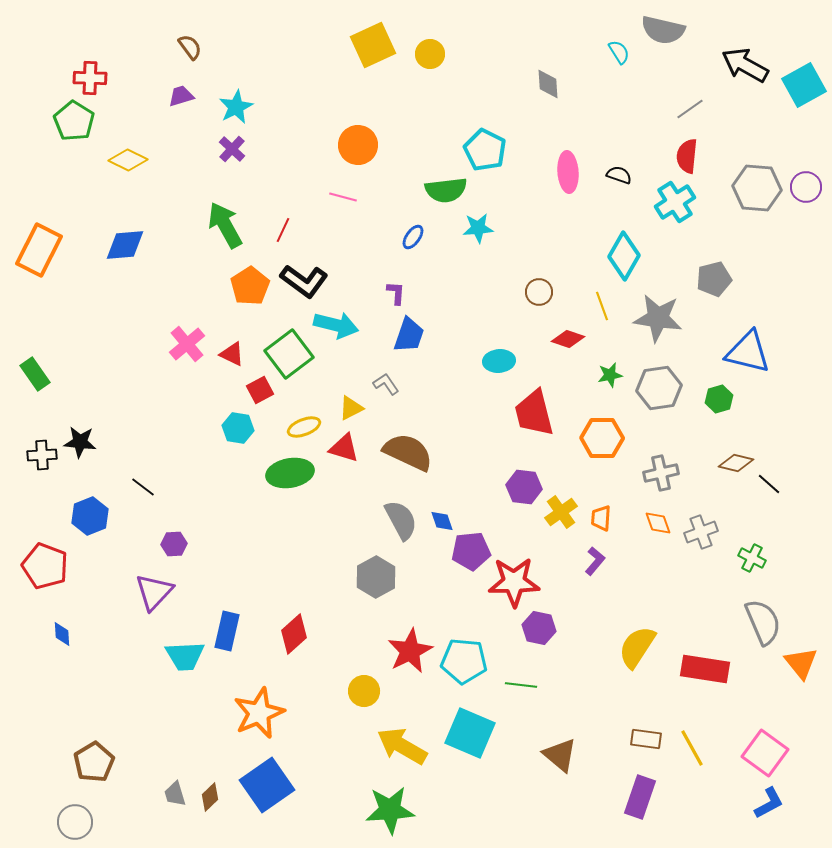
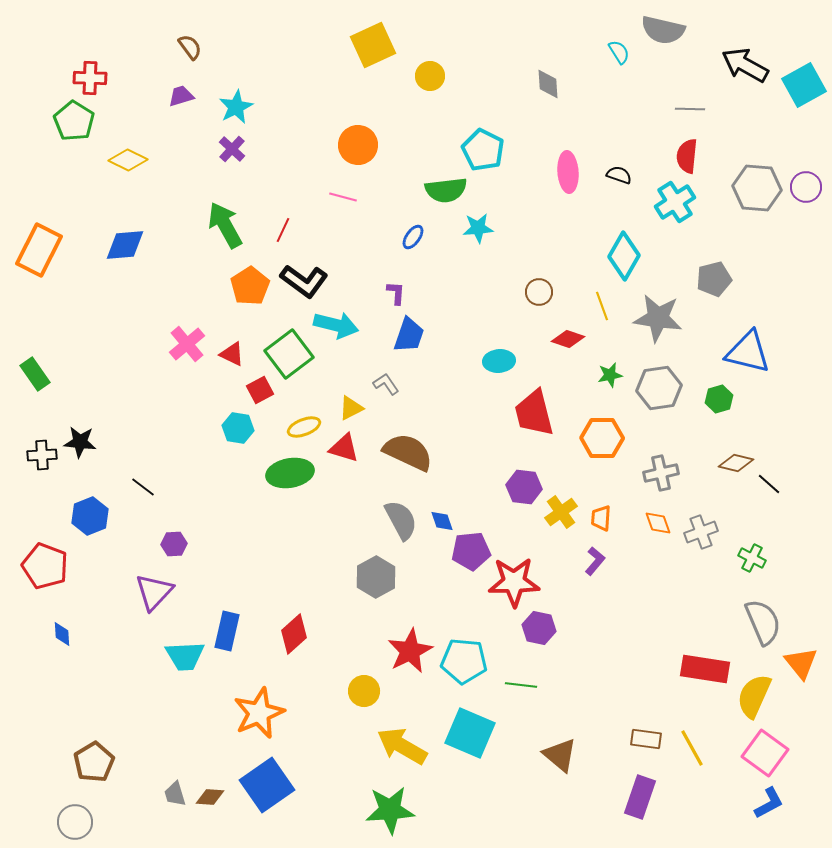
yellow circle at (430, 54): moved 22 px down
gray line at (690, 109): rotated 36 degrees clockwise
cyan pentagon at (485, 150): moved 2 px left
yellow semicircle at (637, 647): moved 117 px right, 49 px down; rotated 9 degrees counterclockwise
brown diamond at (210, 797): rotated 48 degrees clockwise
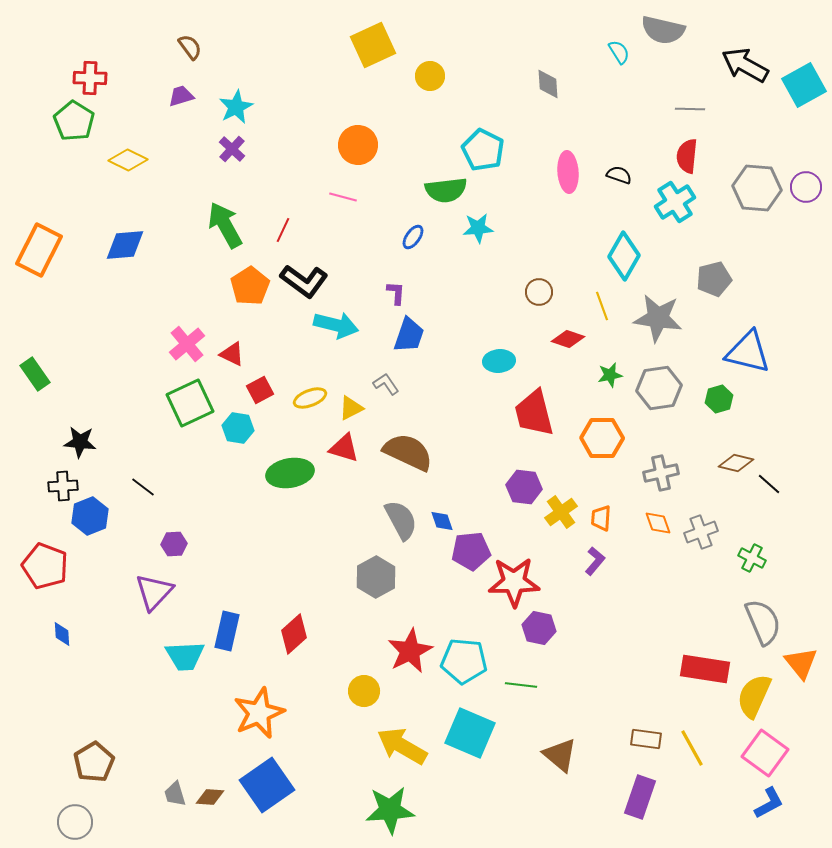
green square at (289, 354): moved 99 px left, 49 px down; rotated 12 degrees clockwise
yellow ellipse at (304, 427): moved 6 px right, 29 px up
black cross at (42, 455): moved 21 px right, 31 px down
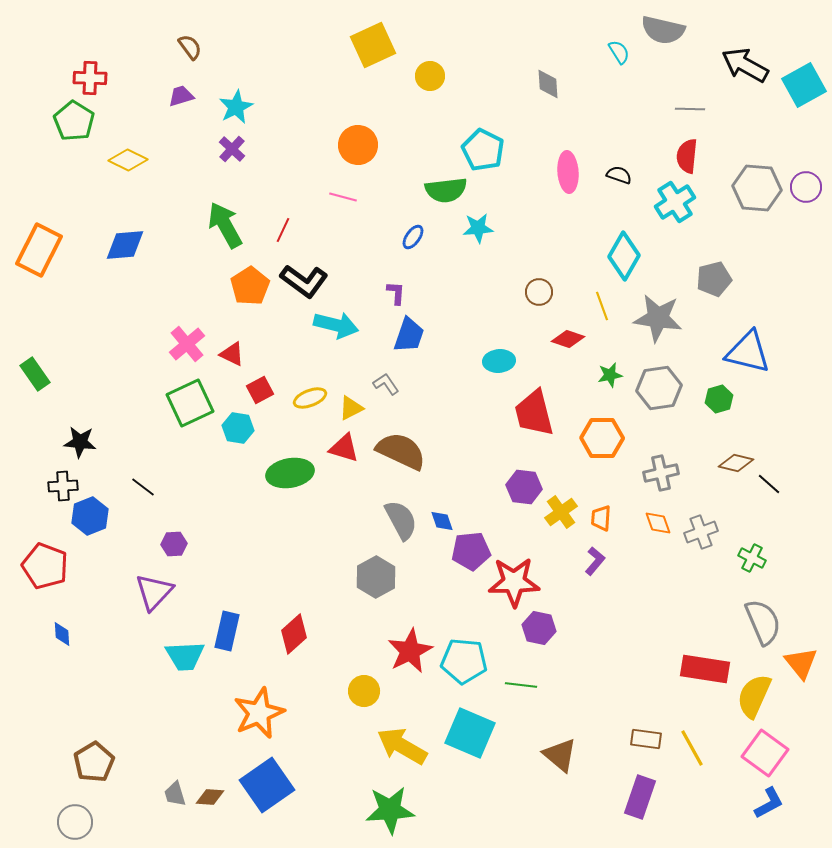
brown semicircle at (408, 452): moved 7 px left, 1 px up
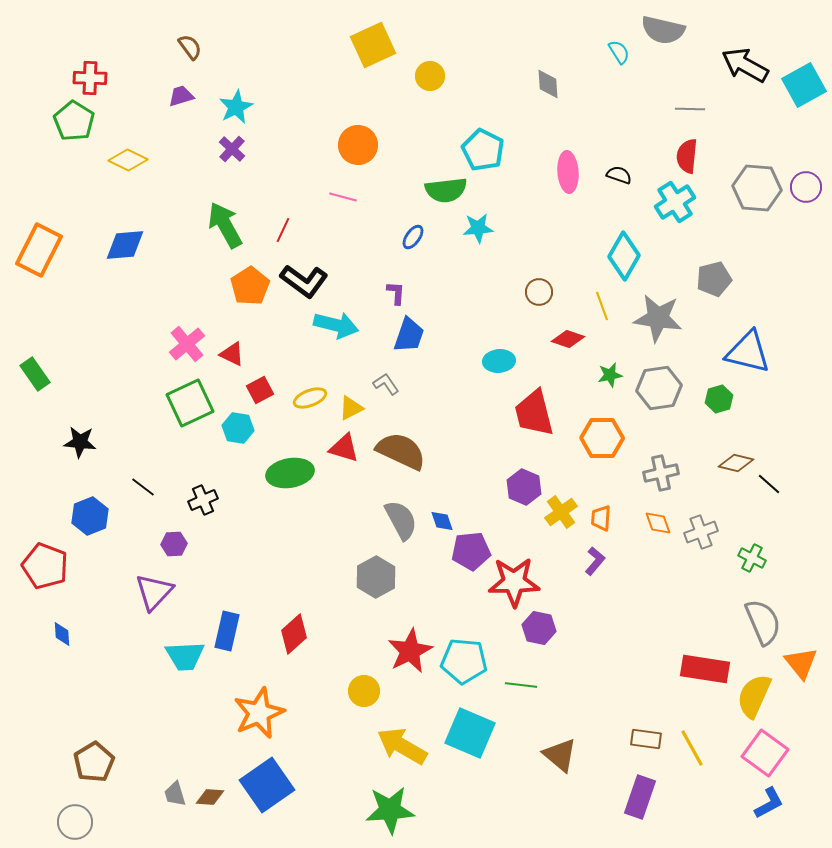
black cross at (63, 486): moved 140 px right, 14 px down; rotated 20 degrees counterclockwise
purple hexagon at (524, 487): rotated 16 degrees clockwise
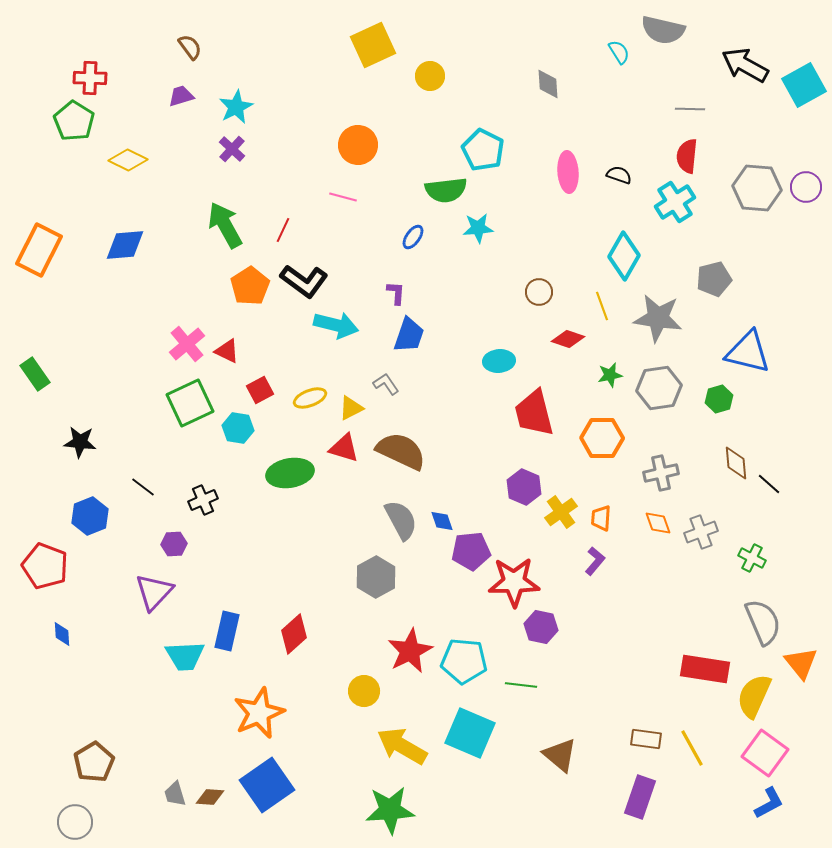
red triangle at (232, 354): moved 5 px left, 3 px up
brown diamond at (736, 463): rotated 72 degrees clockwise
purple hexagon at (539, 628): moved 2 px right, 1 px up
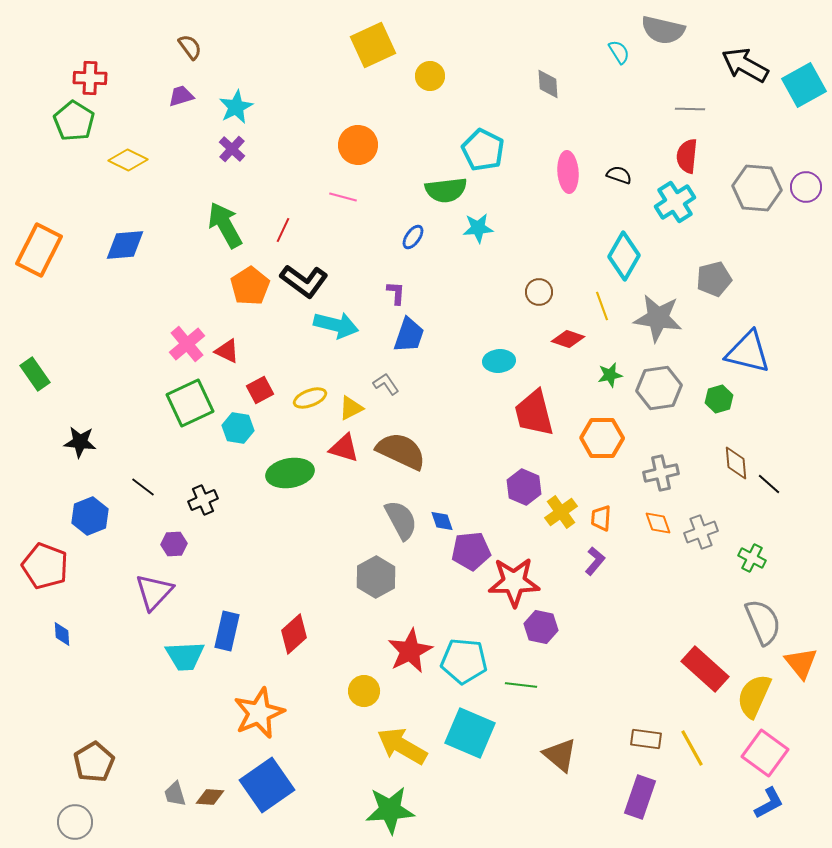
red rectangle at (705, 669): rotated 33 degrees clockwise
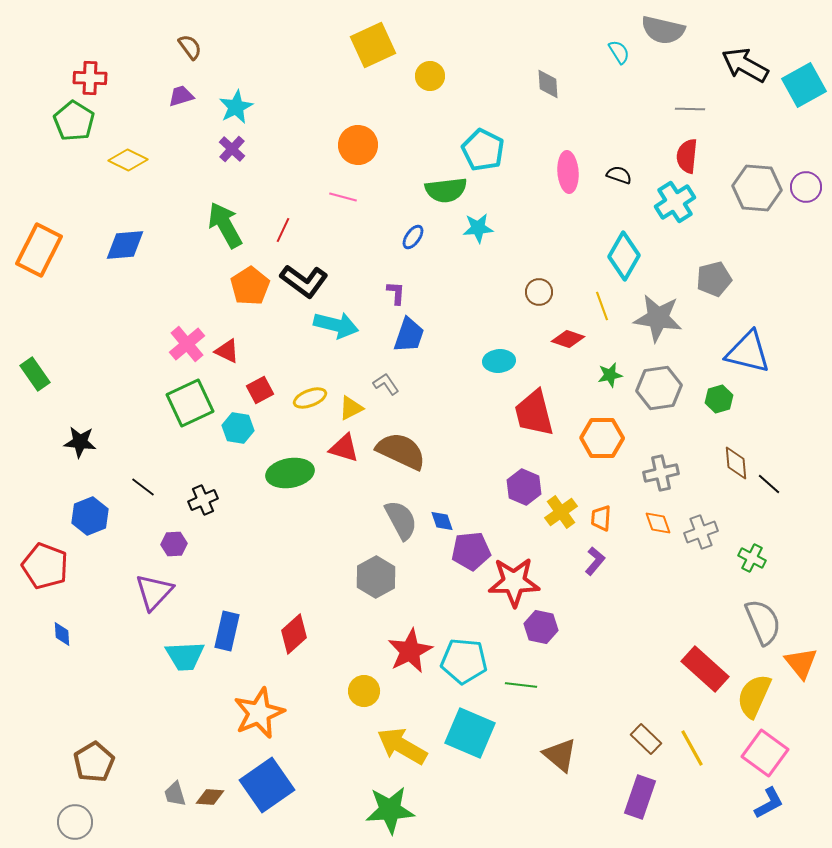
brown rectangle at (646, 739): rotated 36 degrees clockwise
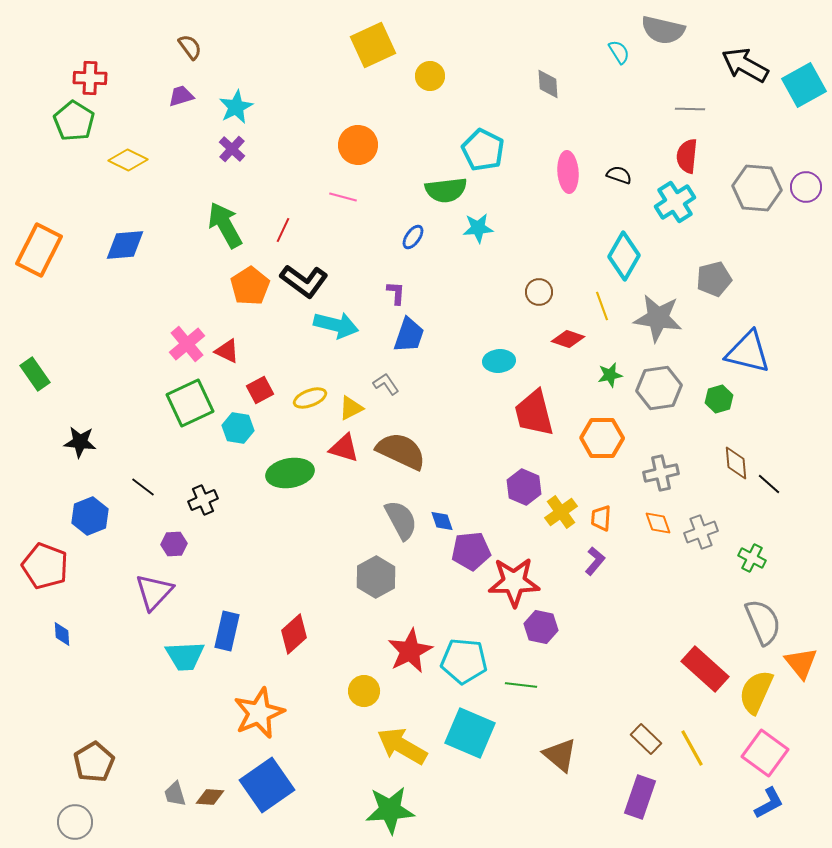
yellow semicircle at (754, 696): moved 2 px right, 4 px up
